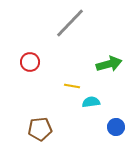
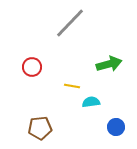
red circle: moved 2 px right, 5 px down
brown pentagon: moved 1 px up
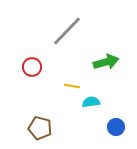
gray line: moved 3 px left, 8 px down
green arrow: moved 3 px left, 2 px up
brown pentagon: rotated 20 degrees clockwise
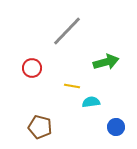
red circle: moved 1 px down
brown pentagon: moved 1 px up
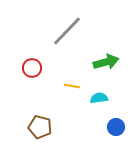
cyan semicircle: moved 8 px right, 4 px up
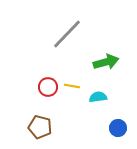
gray line: moved 3 px down
red circle: moved 16 px right, 19 px down
cyan semicircle: moved 1 px left, 1 px up
blue circle: moved 2 px right, 1 px down
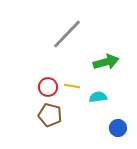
brown pentagon: moved 10 px right, 12 px up
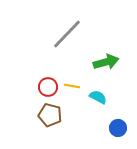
cyan semicircle: rotated 36 degrees clockwise
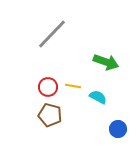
gray line: moved 15 px left
green arrow: rotated 35 degrees clockwise
yellow line: moved 1 px right
blue circle: moved 1 px down
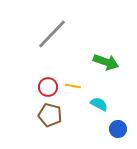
cyan semicircle: moved 1 px right, 7 px down
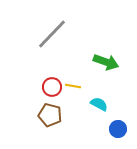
red circle: moved 4 px right
